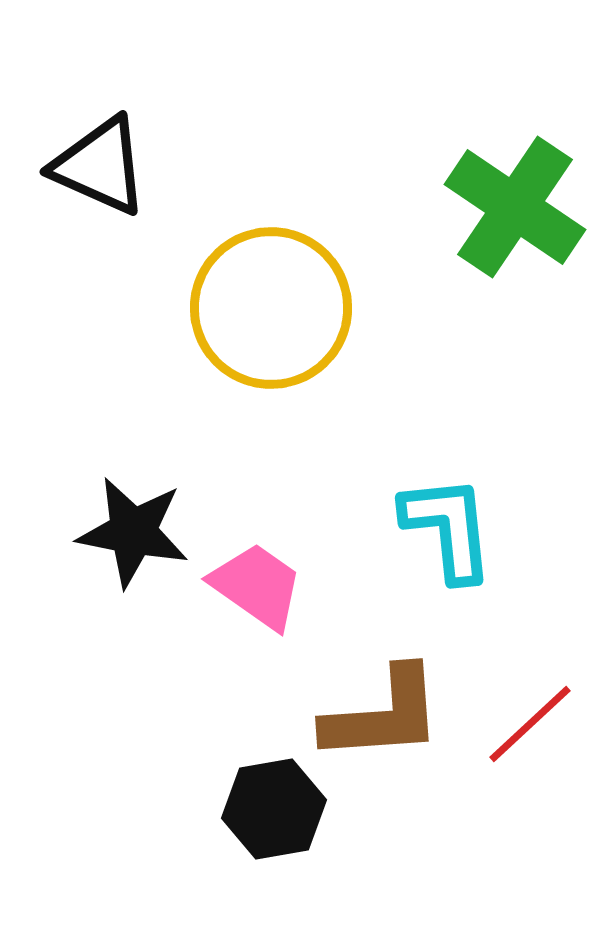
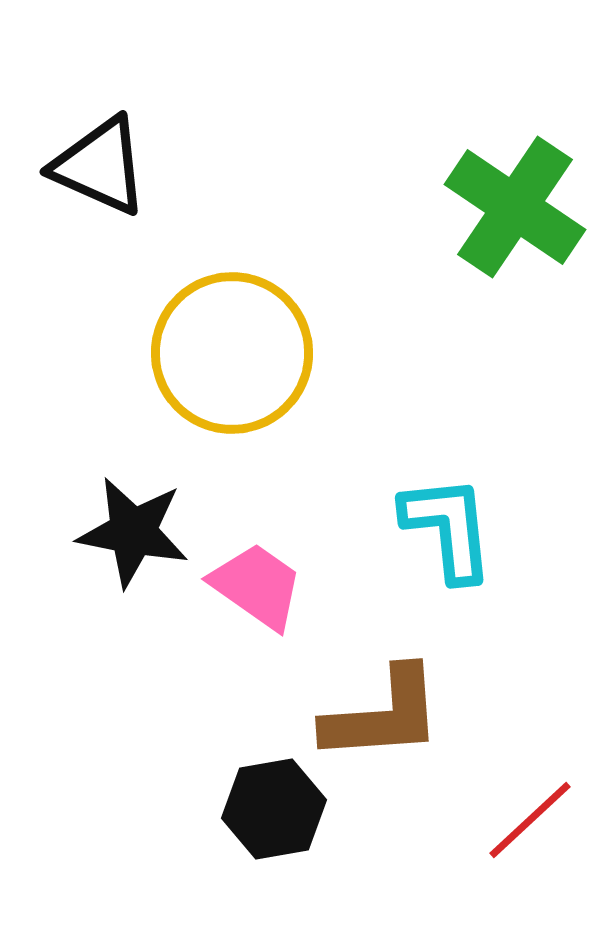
yellow circle: moved 39 px left, 45 px down
red line: moved 96 px down
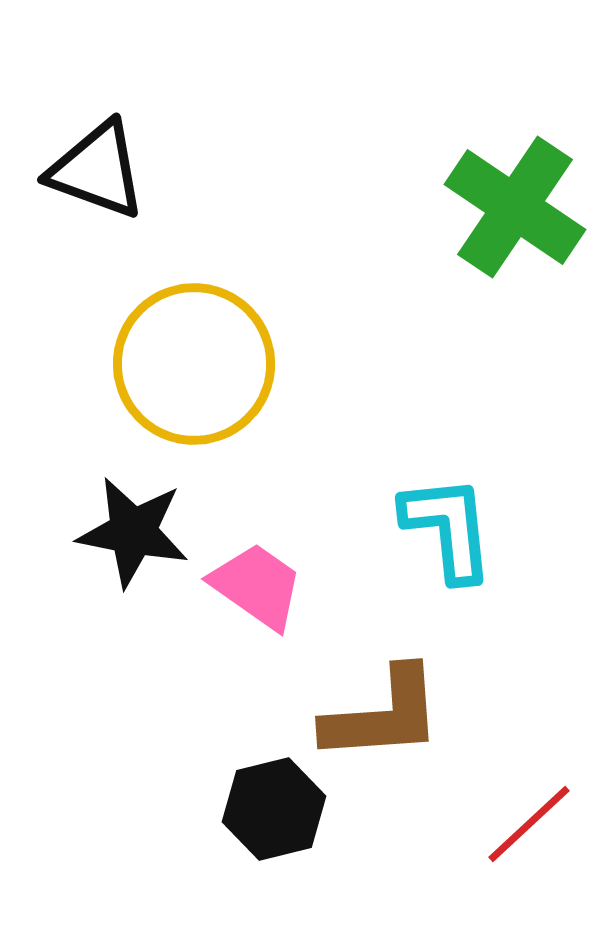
black triangle: moved 3 px left, 4 px down; rotated 4 degrees counterclockwise
yellow circle: moved 38 px left, 11 px down
black hexagon: rotated 4 degrees counterclockwise
red line: moved 1 px left, 4 px down
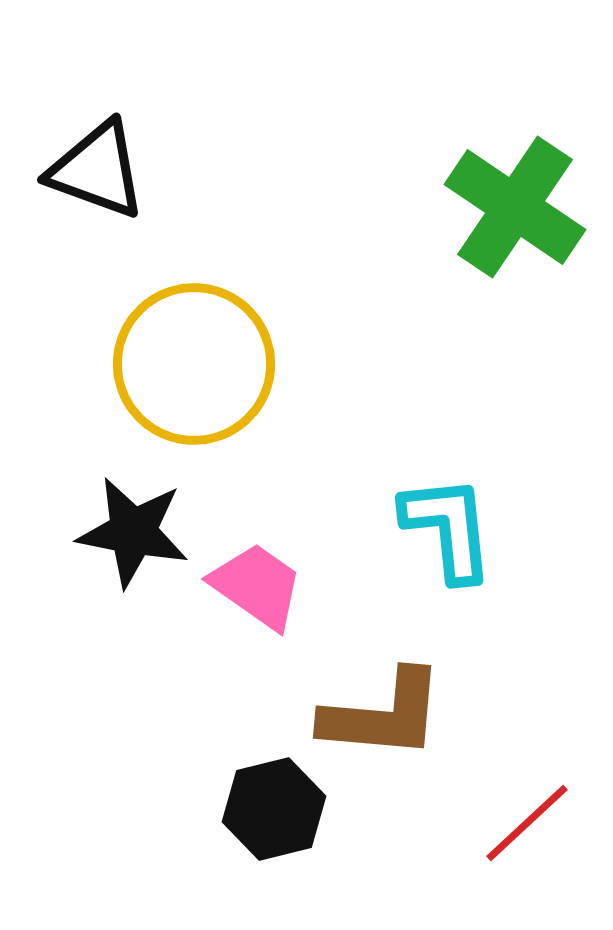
brown L-shape: rotated 9 degrees clockwise
red line: moved 2 px left, 1 px up
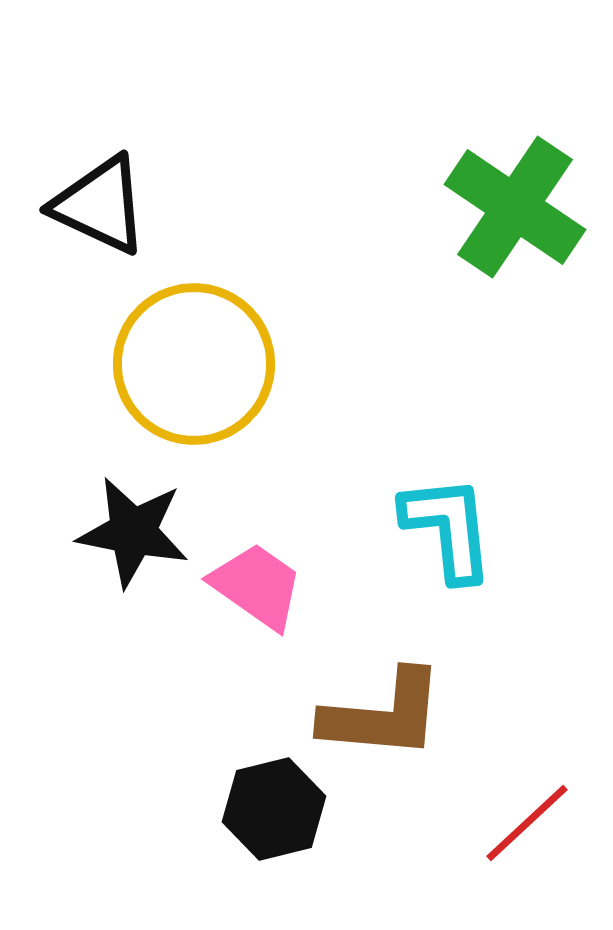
black triangle: moved 3 px right, 35 px down; rotated 5 degrees clockwise
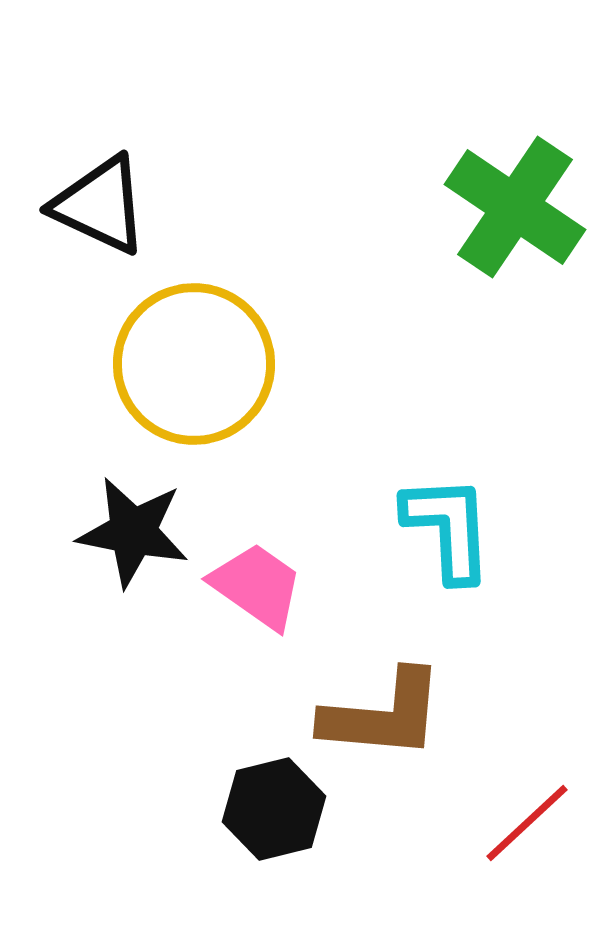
cyan L-shape: rotated 3 degrees clockwise
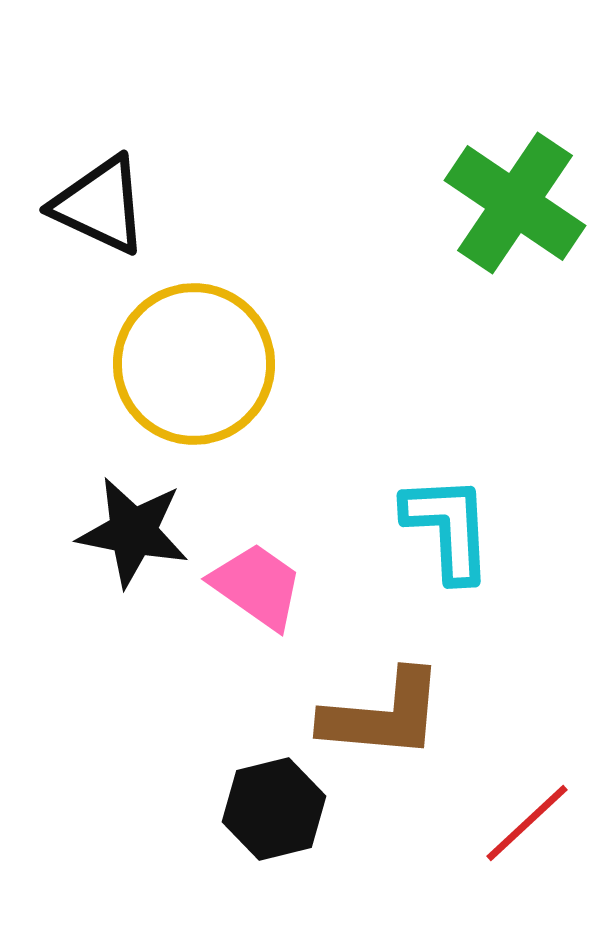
green cross: moved 4 px up
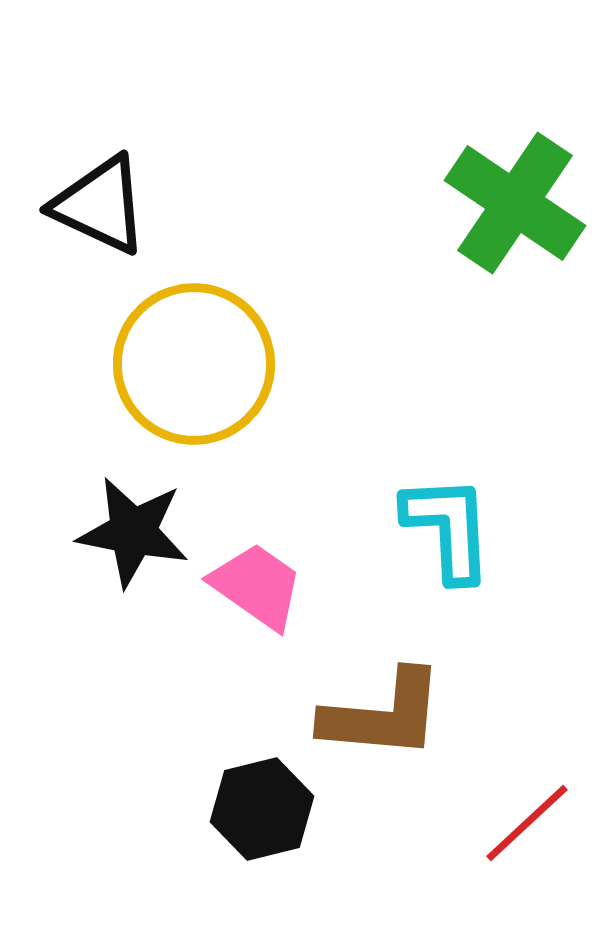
black hexagon: moved 12 px left
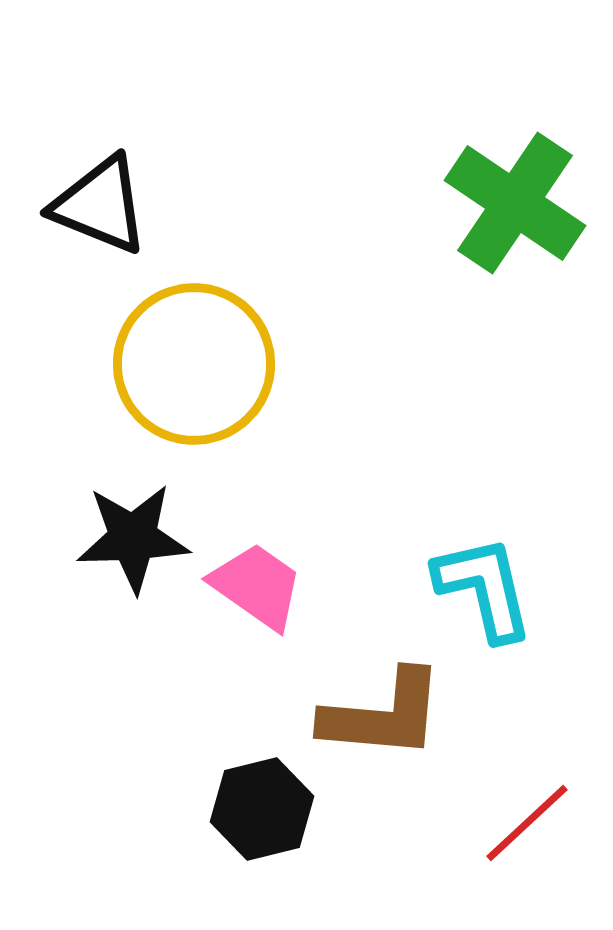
black triangle: rotated 3 degrees counterclockwise
cyan L-shape: moved 36 px right, 60 px down; rotated 10 degrees counterclockwise
black star: moved 6 px down; rotated 13 degrees counterclockwise
